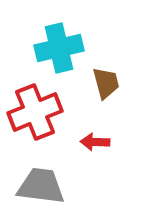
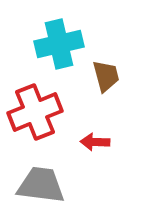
cyan cross: moved 4 px up
brown trapezoid: moved 7 px up
gray trapezoid: moved 1 px up
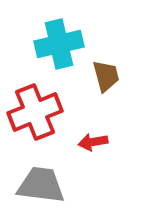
red arrow: moved 2 px left; rotated 12 degrees counterclockwise
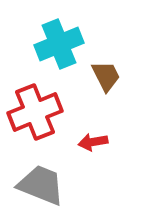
cyan cross: rotated 9 degrees counterclockwise
brown trapezoid: rotated 12 degrees counterclockwise
gray trapezoid: rotated 15 degrees clockwise
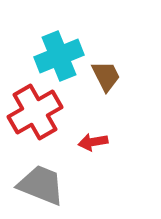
cyan cross: moved 12 px down
red cross: rotated 8 degrees counterclockwise
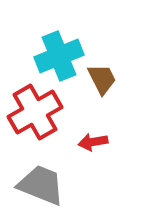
brown trapezoid: moved 4 px left, 3 px down
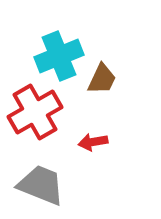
brown trapezoid: rotated 52 degrees clockwise
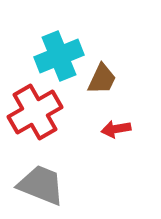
red arrow: moved 23 px right, 13 px up
